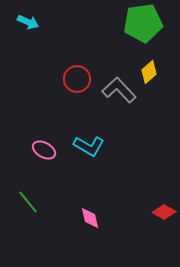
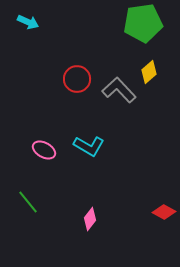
pink diamond: moved 1 px down; rotated 50 degrees clockwise
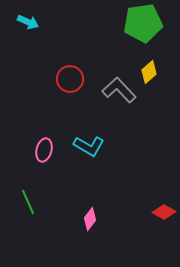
red circle: moved 7 px left
pink ellipse: rotated 75 degrees clockwise
green line: rotated 15 degrees clockwise
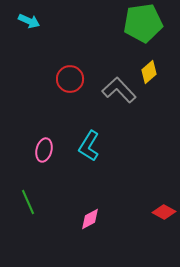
cyan arrow: moved 1 px right, 1 px up
cyan L-shape: rotated 92 degrees clockwise
pink diamond: rotated 25 degrees clockwise
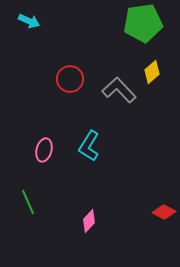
yellow diamond: moved 3 px right
pink diamond: moved 1 px left, 2 px down; rotated 20 degrees counterclockwise
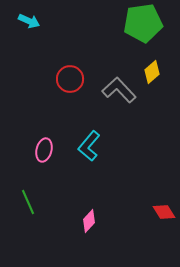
cyan L-shape: rotated 8 degrees clockwise
red diamond: rotated 30 degrees clockwise
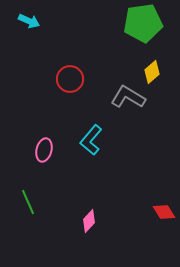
gray L-shape: moved 9 px right, 7 px down; rotated 16 degrees counterclockwise
cyan L-shape: moved 2 px right, 6 px up
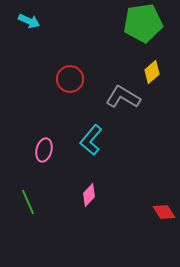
gray L-shape: moved 5 px left
pink diamond: moved 26 px up
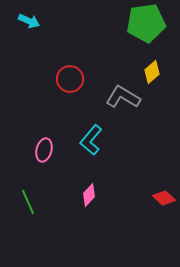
green pentagon: moved 3 px right
red diamond: moved 14 px up; rotated 15 degrees counterclockwise
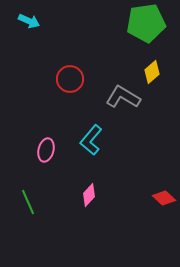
pink ellipse: moved 2 px right
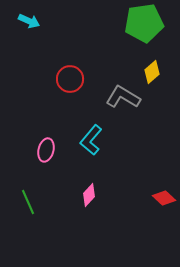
green pentagon: moved 2 px left
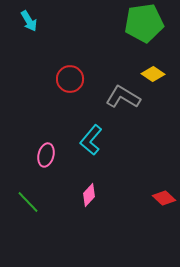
cyan arrow: rotated 35 degrees clockwise
yellow diamond: moved 1 px right, 2 px down; rotated 75 degrees clockwise
pink ellipse: moved 5 px down
green line: rotated 20 degrees counterclockwise
